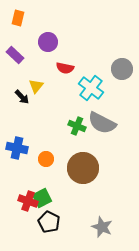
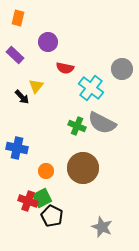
orange circle: moved 12 px down
black pentagon: moved 3 px right, 6 px up
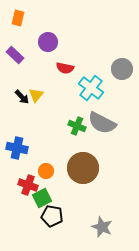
yellow triangle: moved 9 px down
red cross: moved 16 px up
black pentagon: rotated 15 degrees counterclockwise
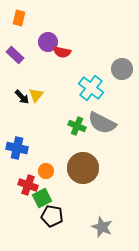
orange rectangle: moved 1 px right
red semicircle: moved 3 px left, 16 px up
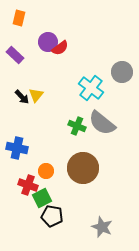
red semicircle: moved 2 px left, 4 px up; rotated 48 degrees counterclockwise
gray circle: moved 3 px down
gray semicircle: rotated 12 degrees clockwise
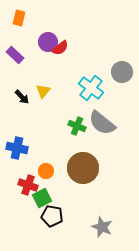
yellow triangle: moved 7 px right, 4 px up
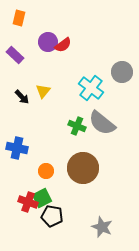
red semicircle: moved 3 px right, 3 px up
red cross: moved 17 px down
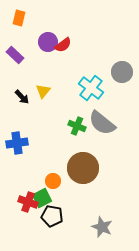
blue cross: moved 5 px up; rotated 20 degrees counterclockwise
orange circle: moved 7 px right, 10 px down
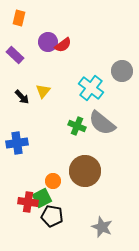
gray circle: moved 1 px up
brown circle: moved 2 px right, 3 px down
red cross: rotated 12 degrees counterclockwise
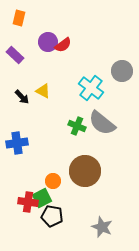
yellow triangle: rotated 42 degrees counterclockwise
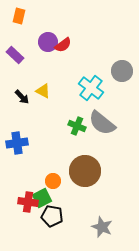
orange rectangle: moved 2 px up
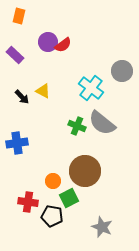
green square: moved 27 px right
